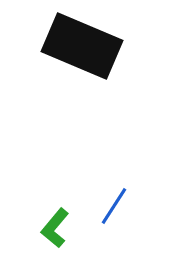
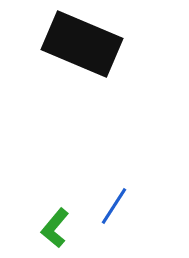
black rectangle: moved 2 px up
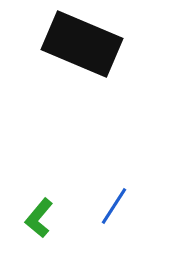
green L-shape: moved 16 px left, 10 px up
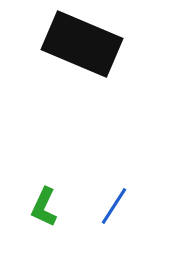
green L-shape: moved 5 px right, 11 px up; rotated 15 degrees counterclockwise
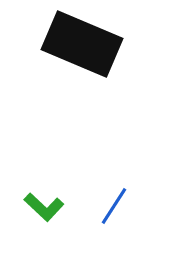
green L-shape: rotated 72 degrees counterclockwise
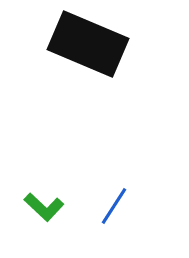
black rectangle: moved 6 px right
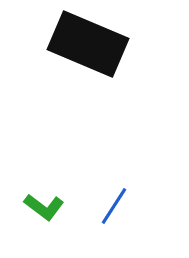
green L-shape: rotated 6 degrees counterclockwise
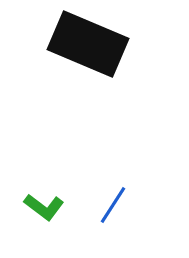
blue line: moved 1 px left, 1 px up
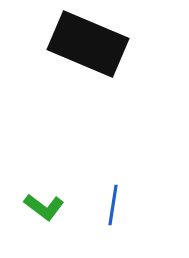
blue line: rotated 24 degrees counterclockwise
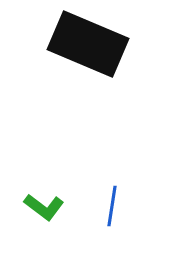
blue line: moved 1 px left, 1 px down
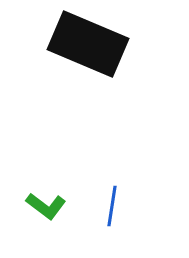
green L-shape: moved 2 px right, 1 px up
